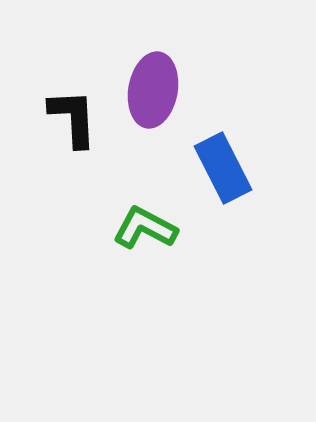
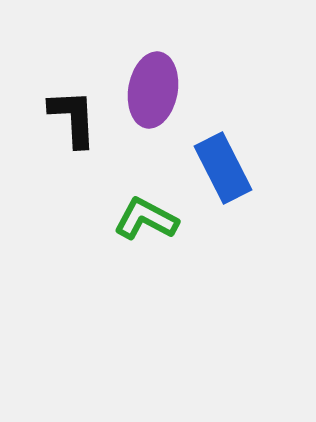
green L-shape: moved 1 px right, 9 px up
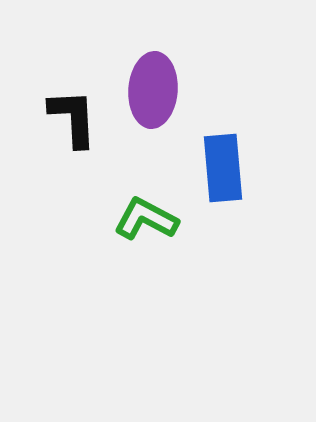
purple ellipse: rotated 6 degrees counterclockwise
blue rectangle: rotated 22 degrees clockwise
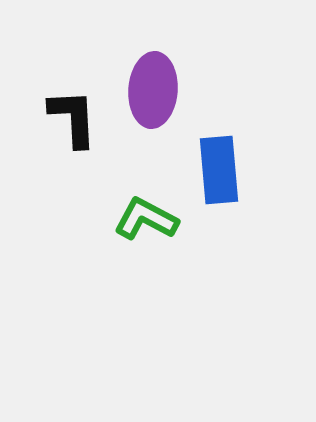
blue rectangle: moved 4 px left, 2 px down
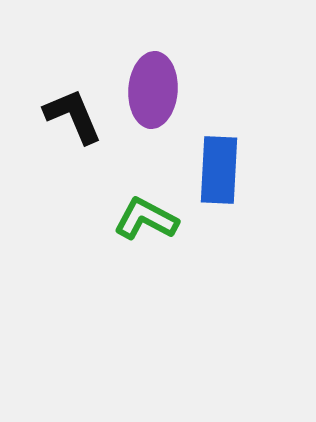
black L-shape: moved 2 px up; rotated 20 degrees counterclockwise
blue rectangle: rotated 8 degrees clockwise
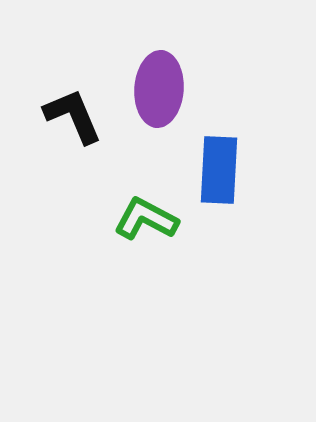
purple ellipse: moved 6 px right, 1 px up
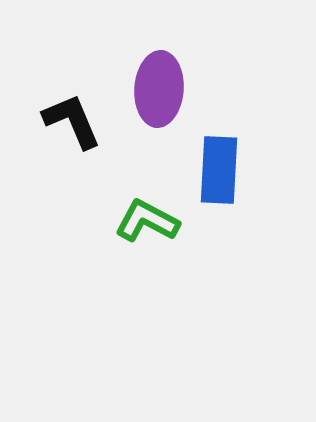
black L-shape: moved 1 px left, 5 px down
green L-shape: moved 1 px right, 2 px down
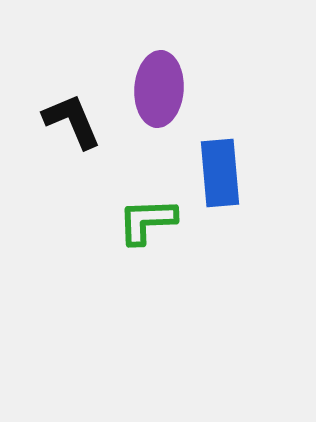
blue rectangle: moved 1 px right, 3 px down; rotated 8 degrees counterclockwise
green L-shape: rotated 30 degrees counterclockwise
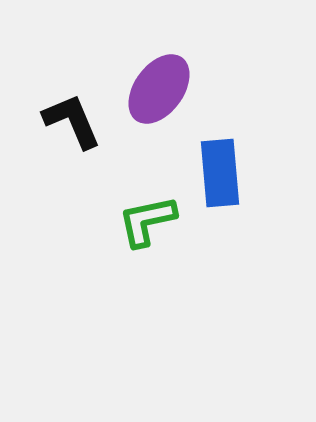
purple ellipse: rotated 32 degrees clockwise
green L-shape: rotated 10 degrees counterclockwise
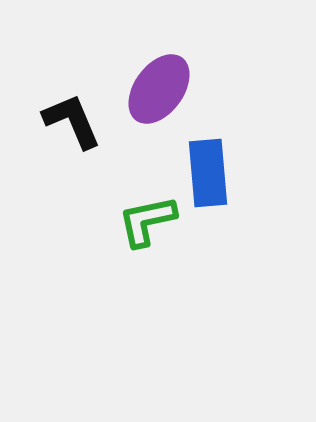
blue rectangle: moved 12 px left
